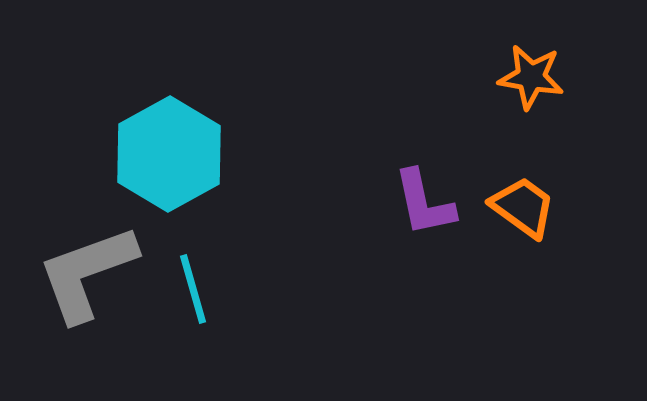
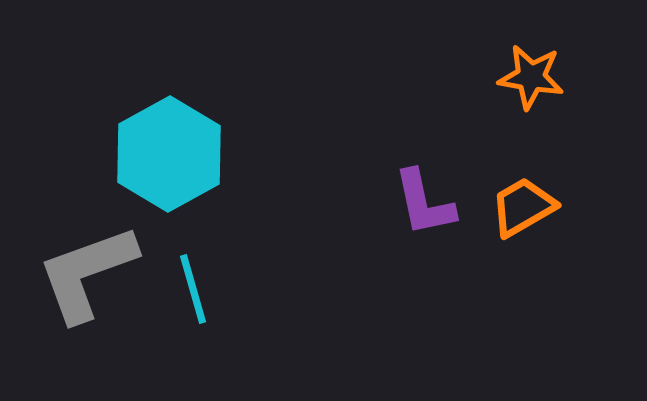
orange trapezoid: rotated 66 degrees counterclockwise
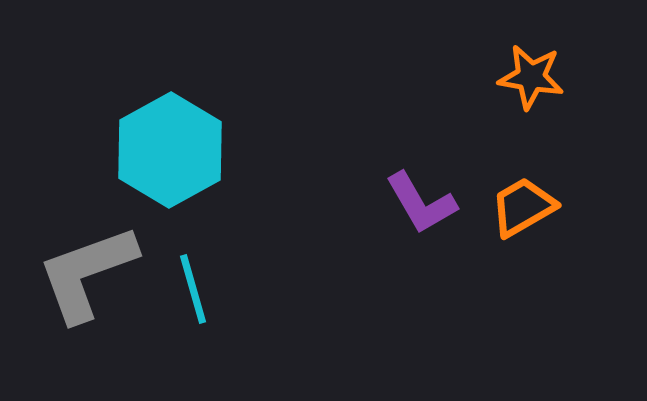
cyan hexagon: moved 1 px right, 4 px up
purple L-shape: moved 3 px left; rotated 18 degrees counterclockwise
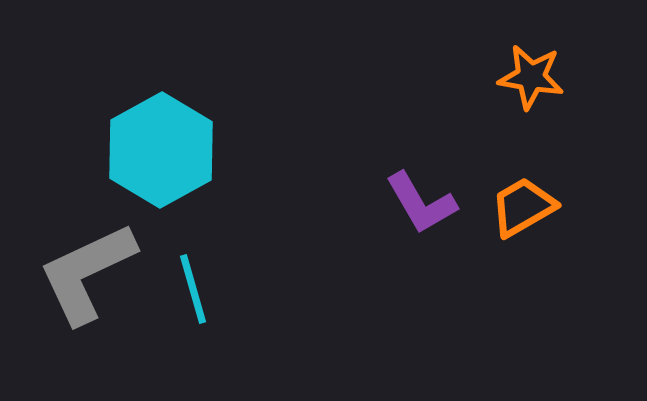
cyan hexagon: moved 9 px left
gray L-shape: rotated 5 degrees counterclockwise
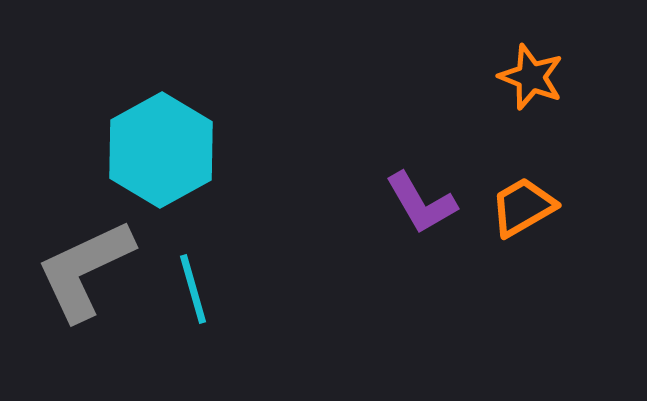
orange star: rotated 12 degrees clockwise
gray L-shape: moved 2 px left, 3 px up
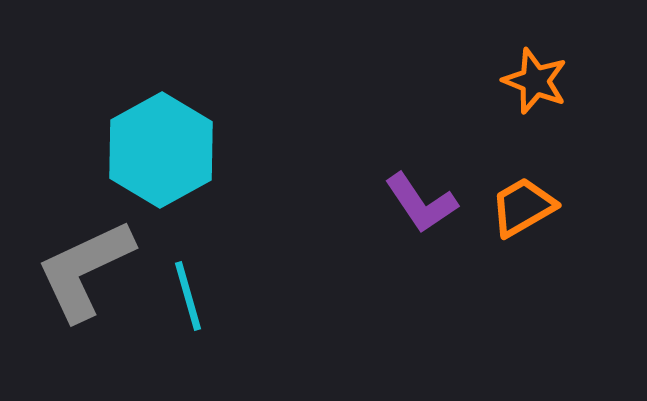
orange star: moved 4 px right, 4 px down
purple L-shape: rotated 4 degrees counterclockwise
cyan line: moved 5 px left, 7 px down
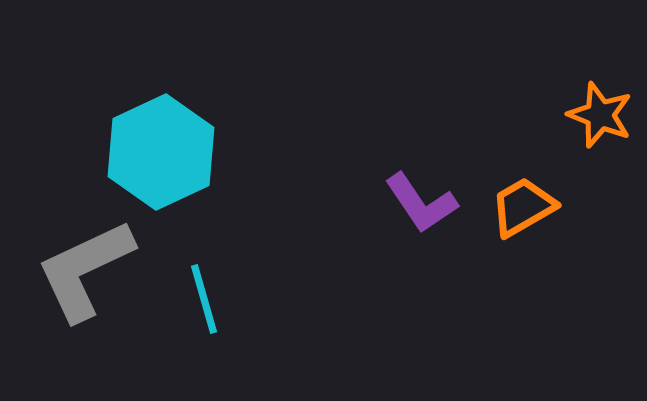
orange star: moved 65 px right, 34 px down
cyan hexagon: moved 2 px down; rotated 4 degrees clockwise
cyan line: moved 16 px right, 3 px down
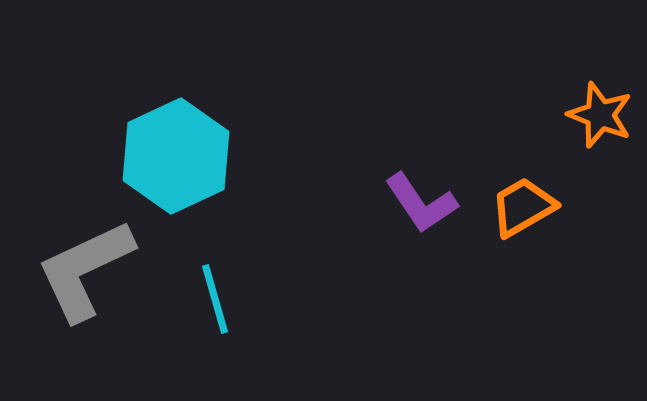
cyan hexagon: moved 15 px right, 4 px down
cyan line: moved 11 px right
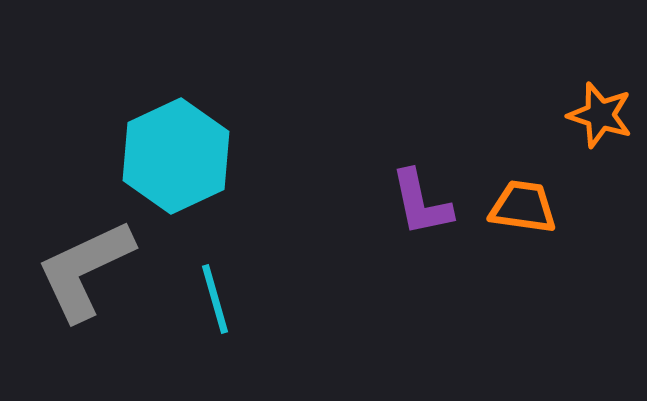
orange star: rotated 4 degrees counterclockwise
purple L-shape: rotated 22 degrees clockwise
orange trapezoid: rotated 38 degrees clockwise
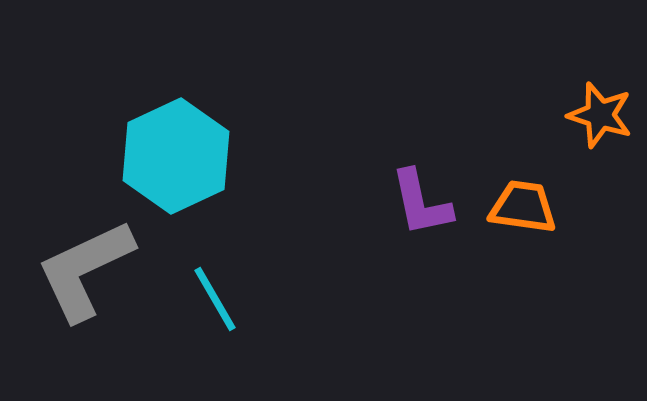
cyan line: rotated 14 degrees counterclockwise
